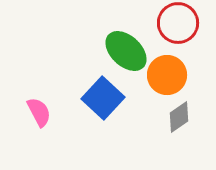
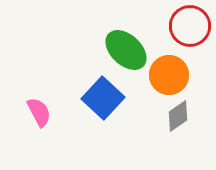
red circle: moved 12 px right, 3 px down
green ellipse: moved 1 px up
orange circle: moved 2 px right
gray diamond: moved 1 px left, 1 px up
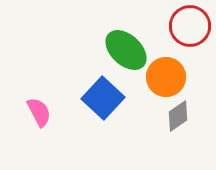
orange circle: moved 3 px left, 2 px down
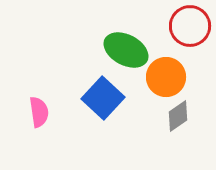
green ellipse: rotated 15 degrees counterclockwise
pink semicircle: rotated 20 degrees clockwise
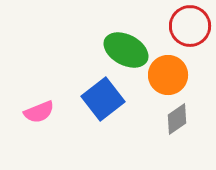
orange circle: moved 2 px right, 2 px up
blue square: moved 1 px down; rotated 9 degrees clockwise
pink semicircle: rotated 76 degrees clockwise
gray diamond: moved 1 px left, 3 px down
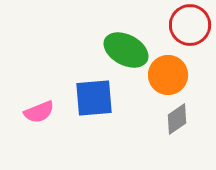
red circle: moved 1 px up
blue square: moved 9 px left, 1 px up; rotated 33 degrees clockwise
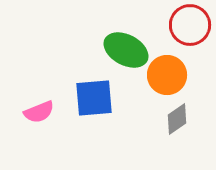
orange circle: moved 1 px left
